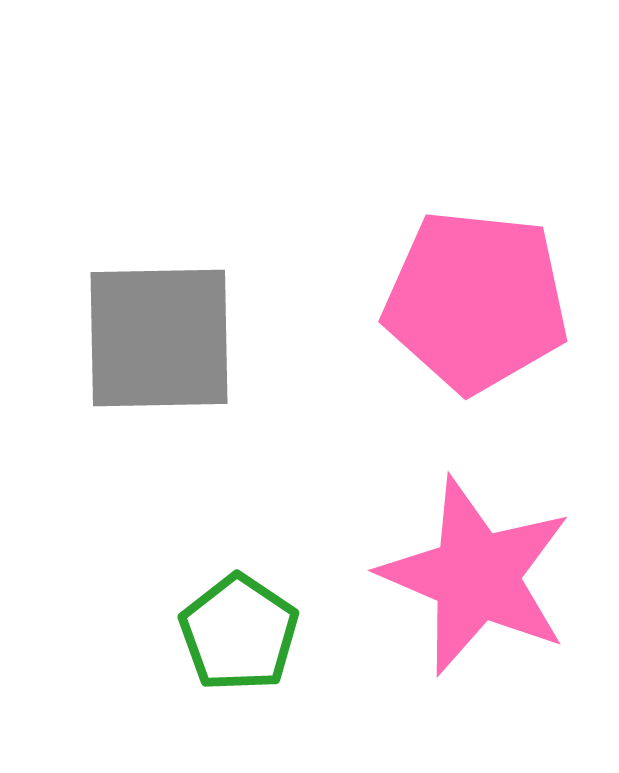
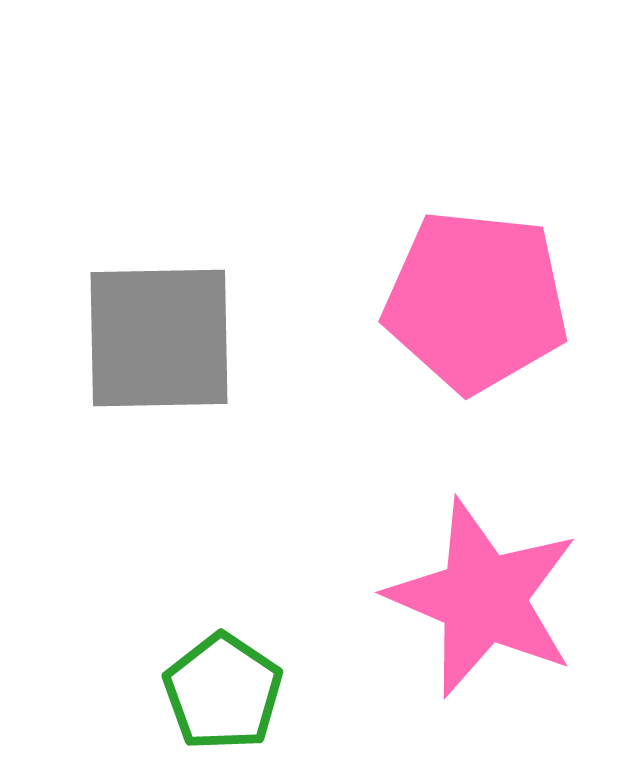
pink star: moved 7 px right, 22 px down
green pentagon: moved 16 px left, 59 px down
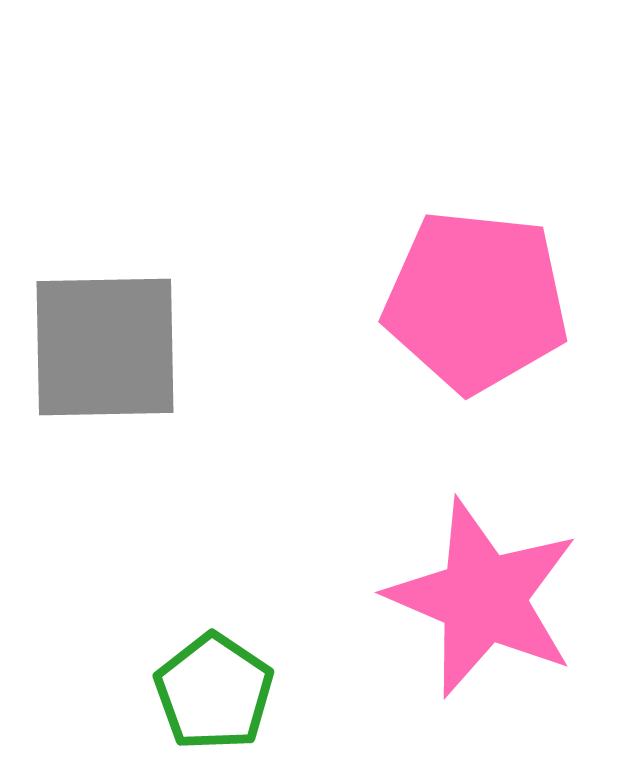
gray square: moved 54 px left, 9 px down
green pentagon: moved 9 px left
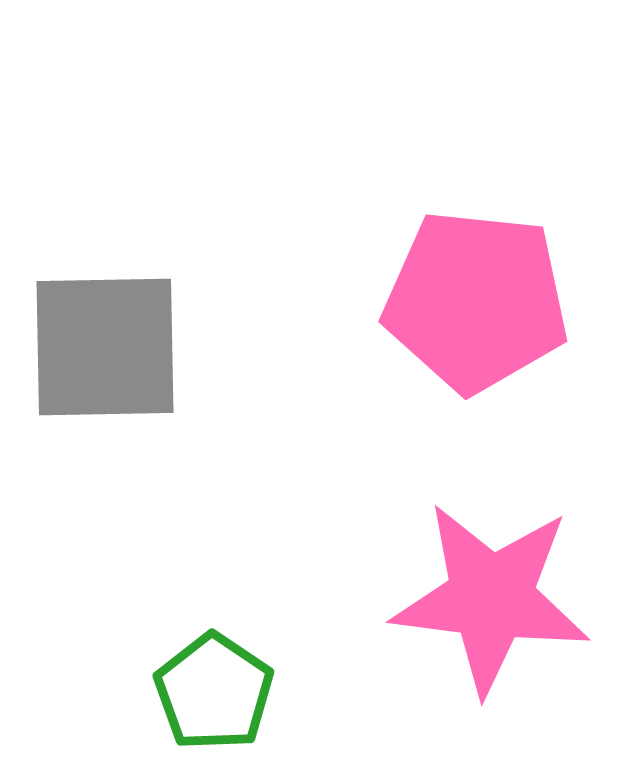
pink star: moved 8 px right; rotated 16 degrees counterclockwise
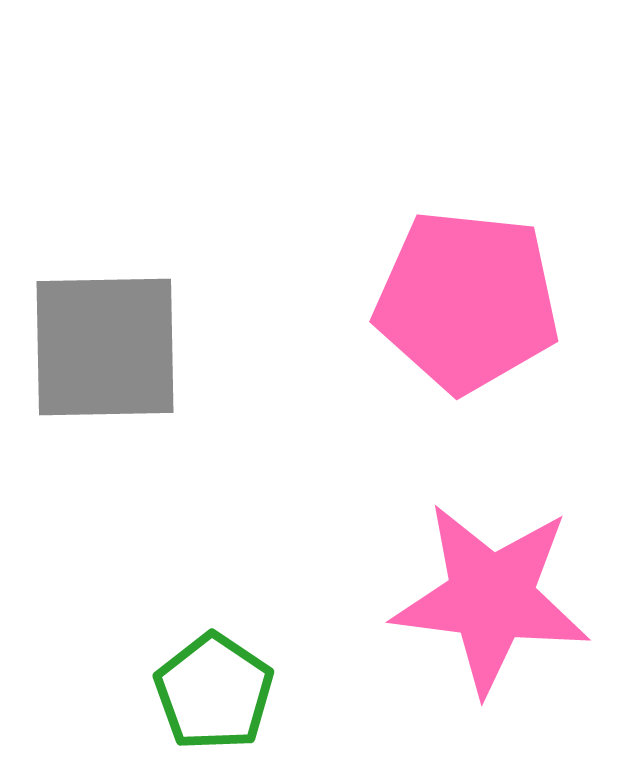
pink pentagon: moved 9 px left
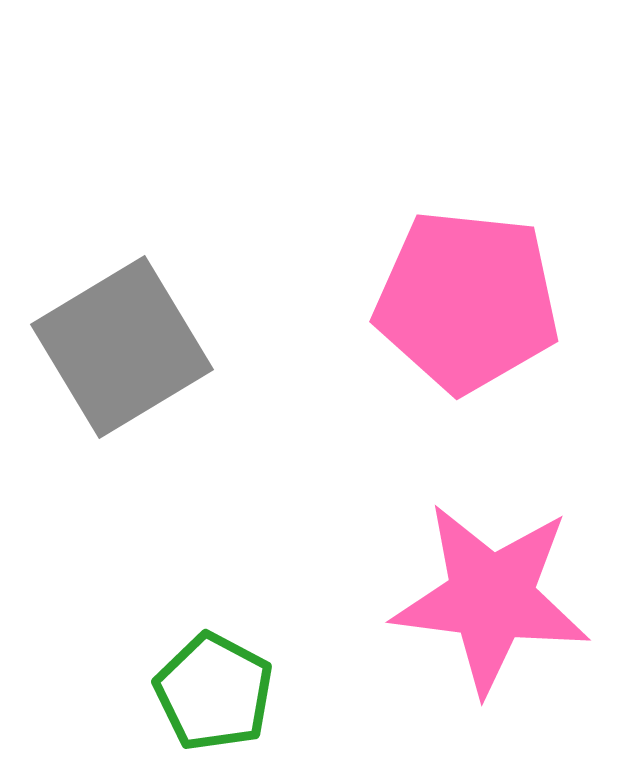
gray square: moved 17 px right; rotated 30 degrees counterclockwise
green pentagon: rotated 6 degrees counterclockwise
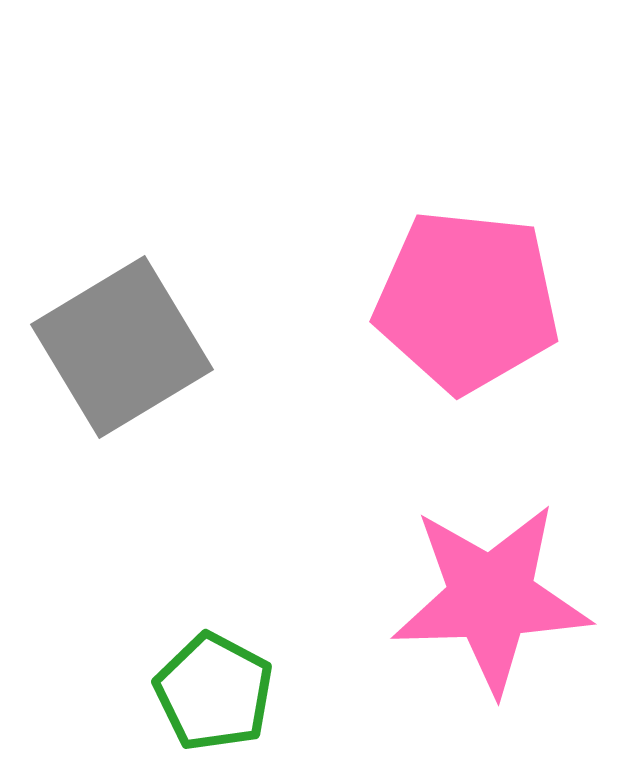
pink star: rotated 9 degrees counterclockwise
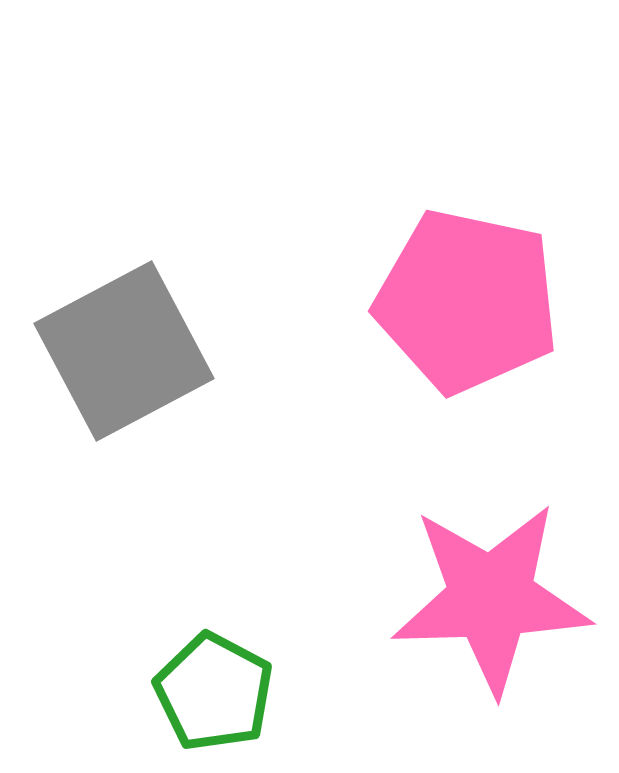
pink pentagon: rotated 6 degrees clockwise
gray square: moved 2 px right, 4 px down; rotated 3 degrees clockwise
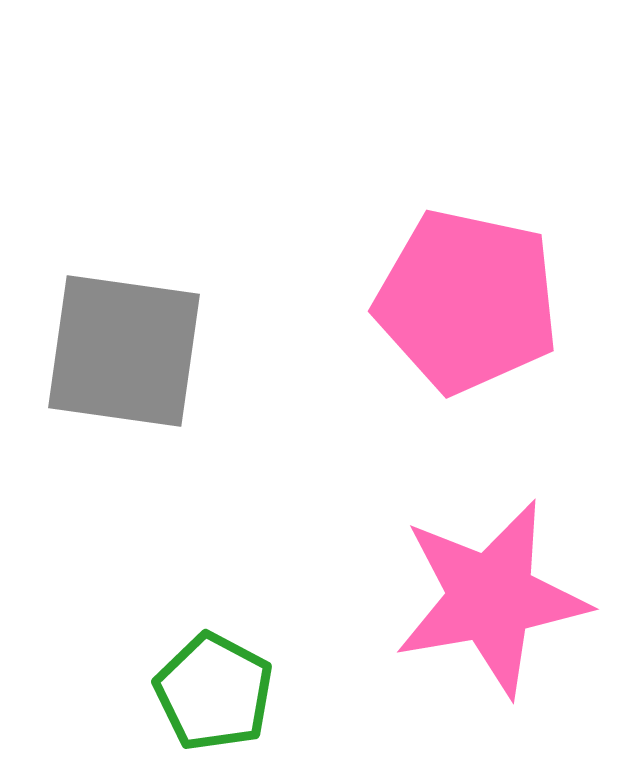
gray square: rotated 36 degrees clockwise
pink star: rotated 8 degrees counterclockwise
